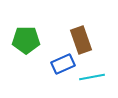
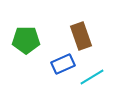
brown rectangle: moved 4 px up
cyan line: rotated 20 degrees counterclockwise
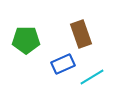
brown rectangle: moved 2 px up
